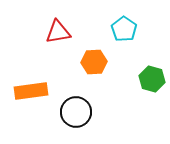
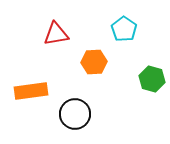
red triangle: moved 2 px left, 2 px down
black circle: moved 1 px left, 2 px down
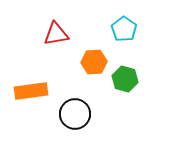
green hexagon: moved 27 px left
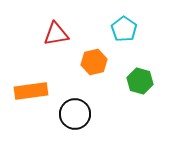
orange hexagon: rotated 10 degrees counterclockwise
green hexagon: moved 15 px right, 2 px down
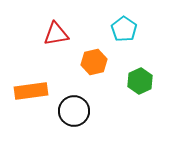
green hexagon: rotated 20 degrees clockwise
black circle: moved 1 px left, 3 px up
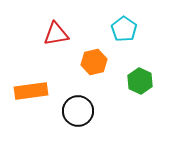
green hexagon: rotated 10 degrees counterclockwise
black circle: moved 4 px right
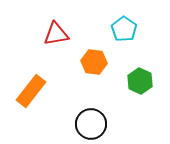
orange hexagon: rotated 20 degrees clockwise
orange rectangle: rotated 44 degrees counterclockwise
black circle: moved 13 px right, 13 px down
